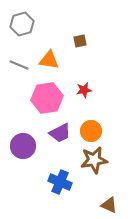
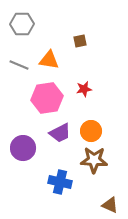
gray hexagon: rotated 15 degrees clockwise
red star: moved 1 px up
purple circle: moved 2 px down
brown star: rotated 12 degrees clockwise
blue cross: rotated 10 degrees counterclockwise
brown triangle: moved 1 px right
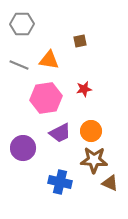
pink hexagon: moved 1 px left
brown triangle: moved 22 px up
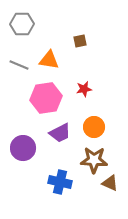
orange circle: moved 3 px right, 4 px up
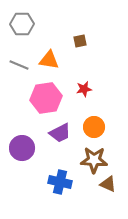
purple circle: moved 1 px left
brown triangle: moved 2 px left, 1 px down
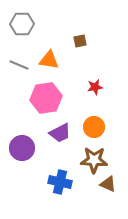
red star: moved 11 px right, 2 px up
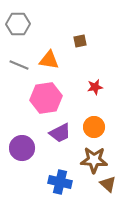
gray hexagon: moved 4 px left
brown triangle: rotated 18 degrees clockwise
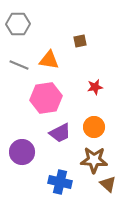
purple circle: moved 4 px down
